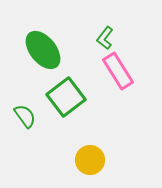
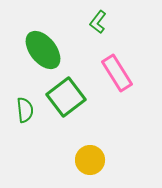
green L-shape: moved 7 px left, 16 px up
pink rectangle: moved 1 px left, 2 px down
green semicircle: moved 6 px up; rotated 30 degrees clockwise
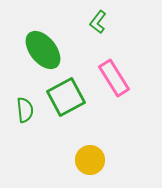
pink rectangle: moved 3 px left, 5 px down
green square: rotated 9 degrees clockwise
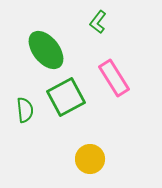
green ellipse: moved 3 px right
yellow circle: moved 1 px up
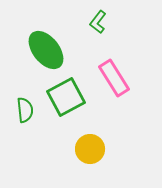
yellow circle: moved 10 px up
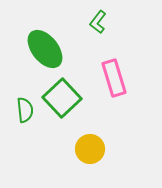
green ellipse: moved 1 px left, 1 px up
pink rectangle: rotated 15 degrees clockwise
green square: moved 4 px left, 1 px down; rotated 15 degrees counterclockwise
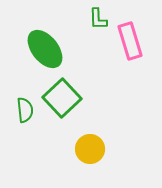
green L-shape: moved 3 px up; rotated 40 degrees counterclockwise
pink rectangle: moved 16 px right, 37 px up
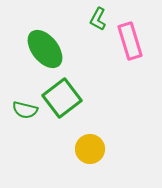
green L-shape: rotated 30 degrees clockwise
green square: rotated 6 degrees clockwise
green semicircle: rotated 110 degrees clockwise
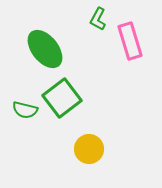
yellow circle: moved 1 px left
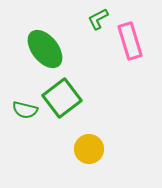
green L-shape: rotated 35 degrees clockwise
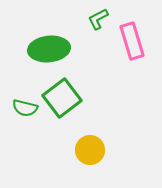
pink rectangle: moved 2 px right
green ellipse: moved 4 px right; rotated 57 degrees counterclockwise
green semicircle: moved 2 px up
yellow circle: moved 1 px right, 1 px down
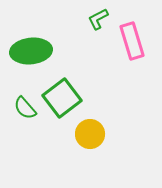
green ellipse: moved 18 px left, 2 px down
green semicircle: rotated 35 degrees clockwise
yellow circle: moved 16 px up
